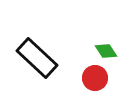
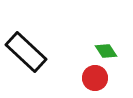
black rectangle: moved 11 px left, 6 px up
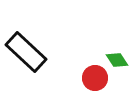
green diamond: moved 11 px right, 9 px down
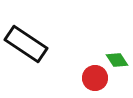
black rectangle: moved 8 px up; rotated 9 degrees counterclockwise
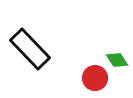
black rectangle: moved 4 px right, 5 px down; rotated 12 degrees clockwise
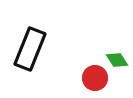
black rectangle: rotated 66 degrees clockwise
